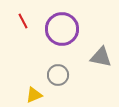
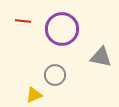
red line: rotated 56 degrees counterclockwise
gray circle: moved 3 px left
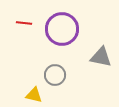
red line: moved 1 px right, 2 px down
yellow triangle: rotated 36 degrees clockwise
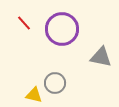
red line: rotated 42 degrees clockwise
gray circle: moved 8 px down
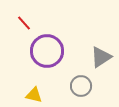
purple circle: moved 15 px left, 22 px down
gray triangle: rotated 45 degrees counterclockwise
gray circle: moved 26 px right, 3 px down
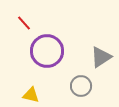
yellow triangle: moved 3 px left
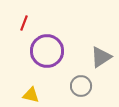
red line: rotated 63 degrees clockwise
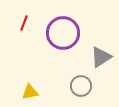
purple circle: moved 16 px right, 18 px up
yellow triangle: moved 1 px left, 3 px up; rotated 24 degrees counterclockwise
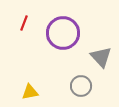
gray triangle: rotated 40 degrees counterclockwise
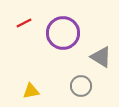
red line: rotated 42 degrees clockwise
gray triangle: rotated 15 degrees counterclockwise
yellow triangle: moved 1 px right, 1 px up
